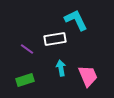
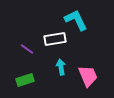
cyan arrow: moved 1 px up
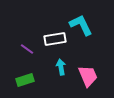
cyan L-shape: moved 5 px right, 5 px down
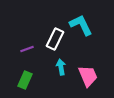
white rectangle: rotated 55 degrees counterclockwise
purple line: rotated 56 degrees counterclockwise
green rectangle: rotated 48 degrees counterclockwise
